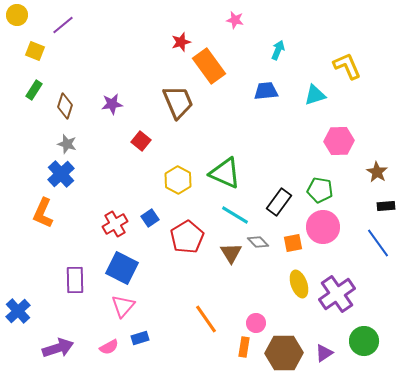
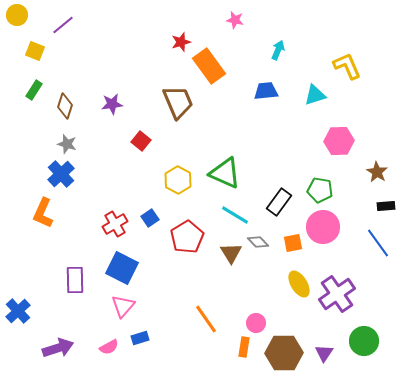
yellow ellipse at (299, 284): rotated 12 degrees counterclockwise
purple triangle at (324, 353): rotated 24 degrees counterclockwise
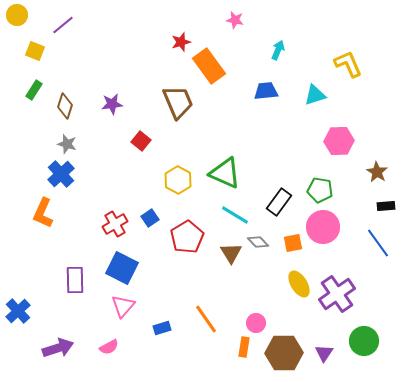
yellow L-shape at (347, 66): moved 1 px right, 2 px up
blue rectangle at (140, 338): moved 22 px right, 10 px up
